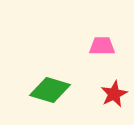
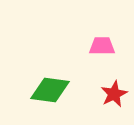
green diamond: rotated 9 degrees counterclockwise
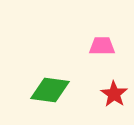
red star: rotated 12 degrees counterclockwise
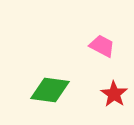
pink trapezoid: rotated 28 degrees clockwise
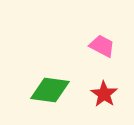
red star: moved 10 px left
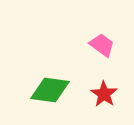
pink trapezoid: moved 1 px up; rotated 8 degrees clockwise
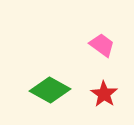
green diamond: rotated 21 degrees clockwise
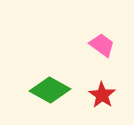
red star: moved 2 px left, 1 px down
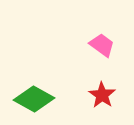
green diamond: moved 16 px left, 9 px down
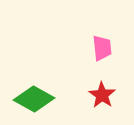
pink trapezoid: moved 3 px down; rotated 48 degrees clockwise
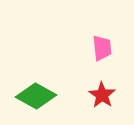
green diamond: moved 2 px right, 3 px up
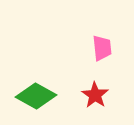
red star: moved 7 px left
